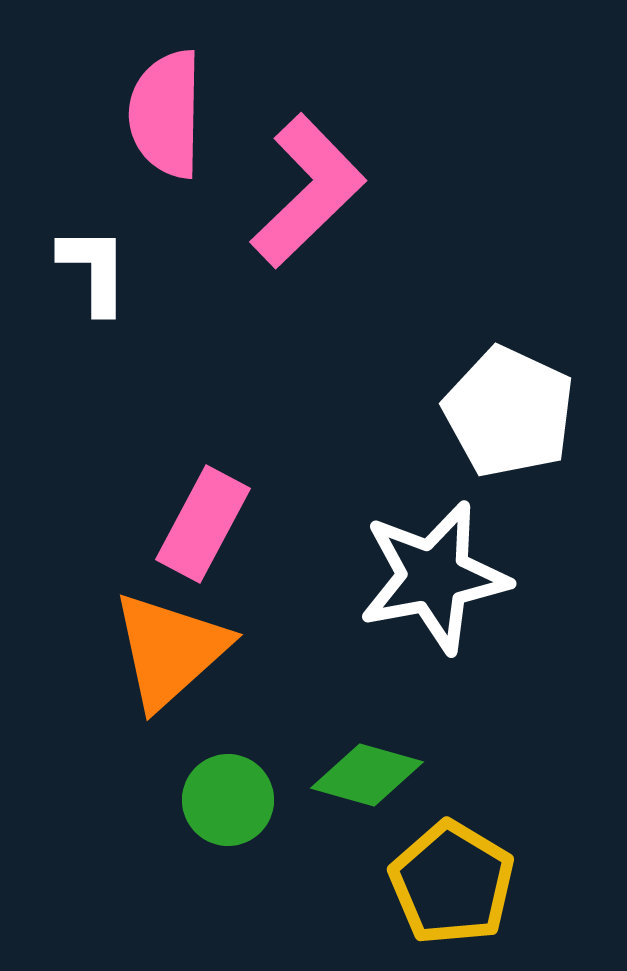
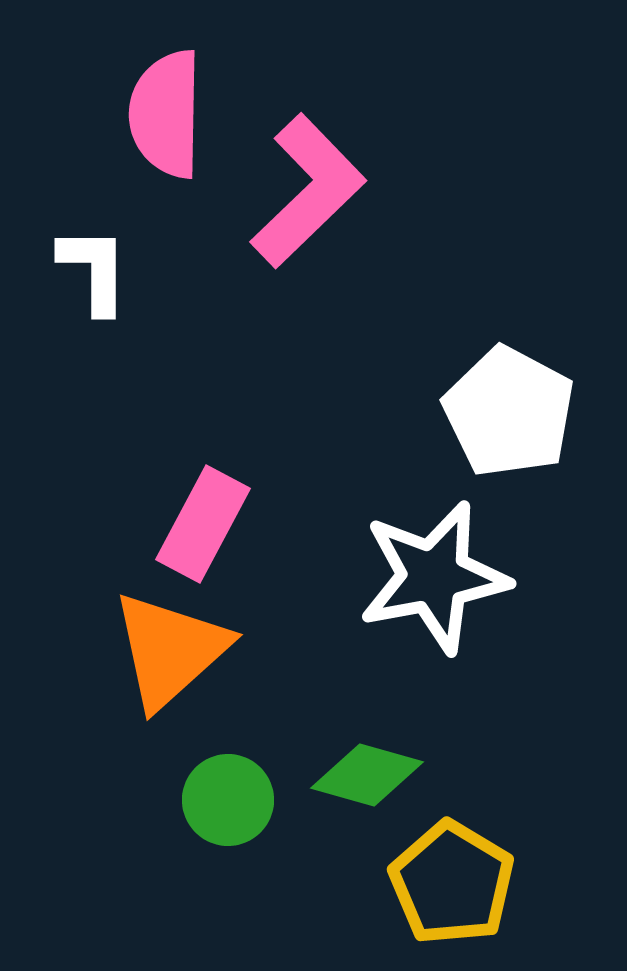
white pentagon: rotated 3 degrees clockwise
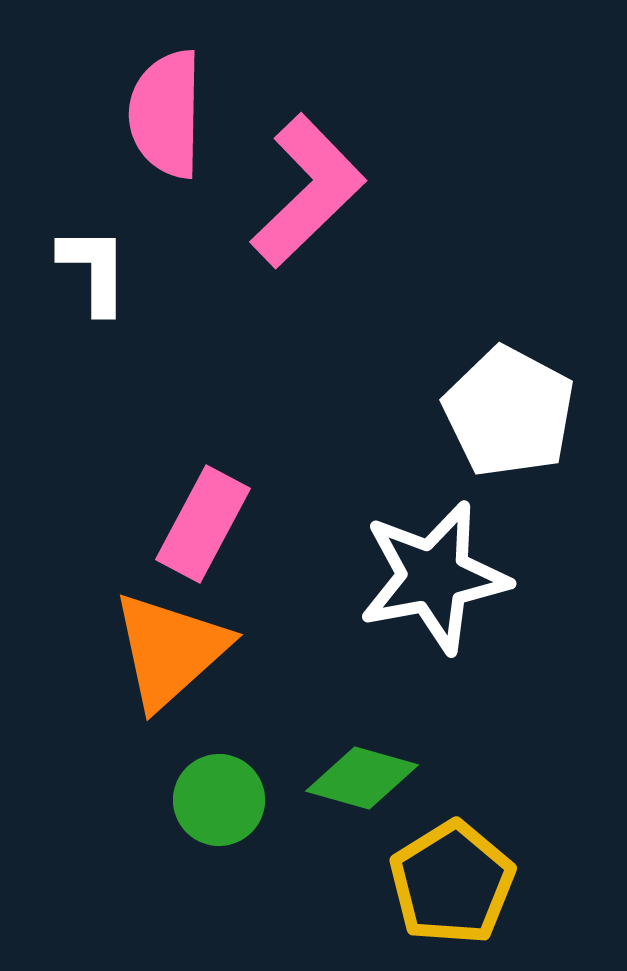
green diamond: moved 5 px left, 3 px down
green circle: moved 9 px left
yellow pentagon: rotated 9 degrees clockwise
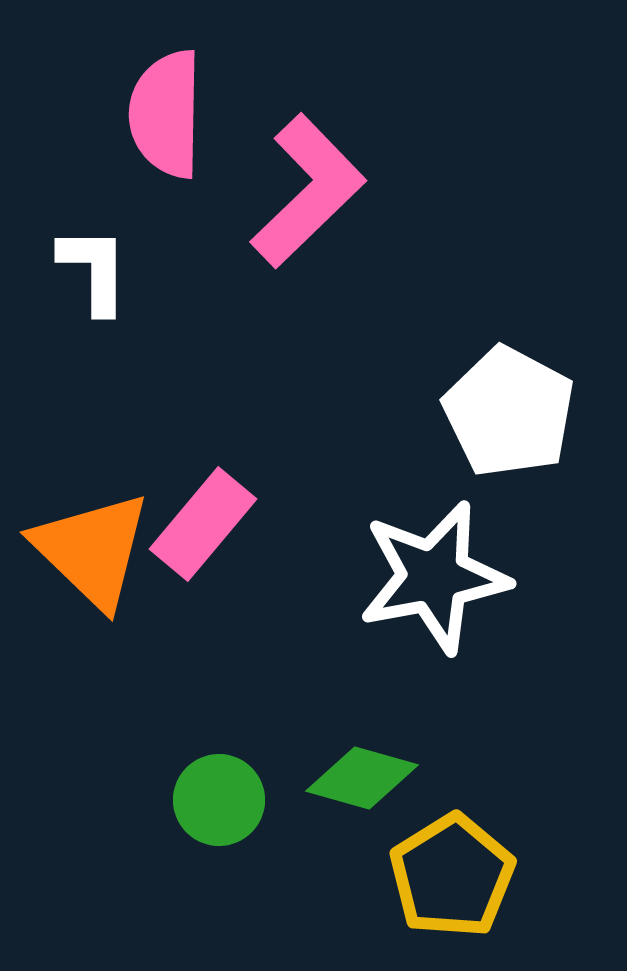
pink rectangle: rotated 12 degrees clockwise
orange triangle: moved 78 px left, 100 px up; rotated 34 degrees counterclockwise
yellow pentagon: moved 7 px up
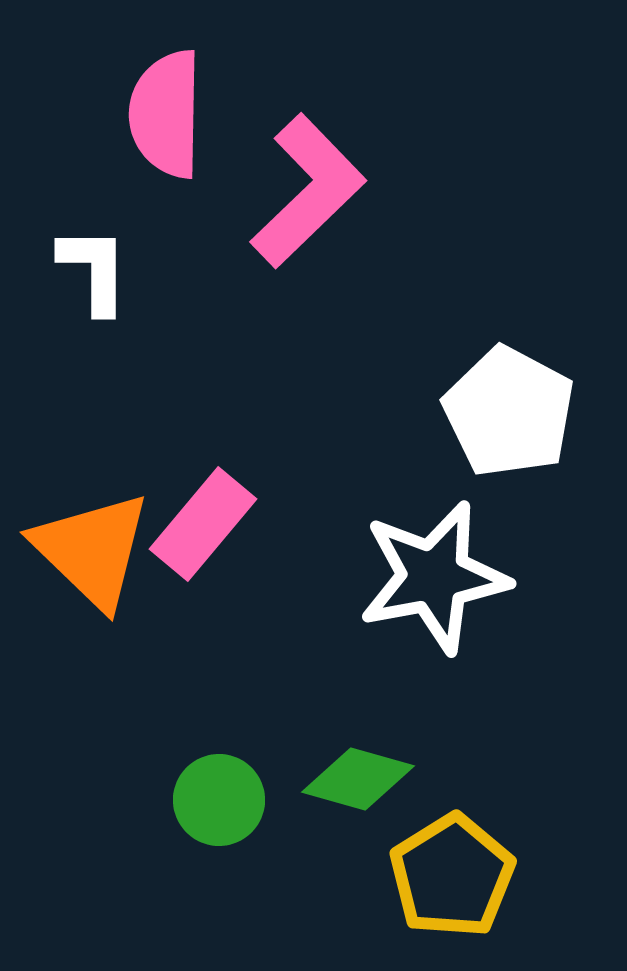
green diamond: moved 4 px left, 1 px down
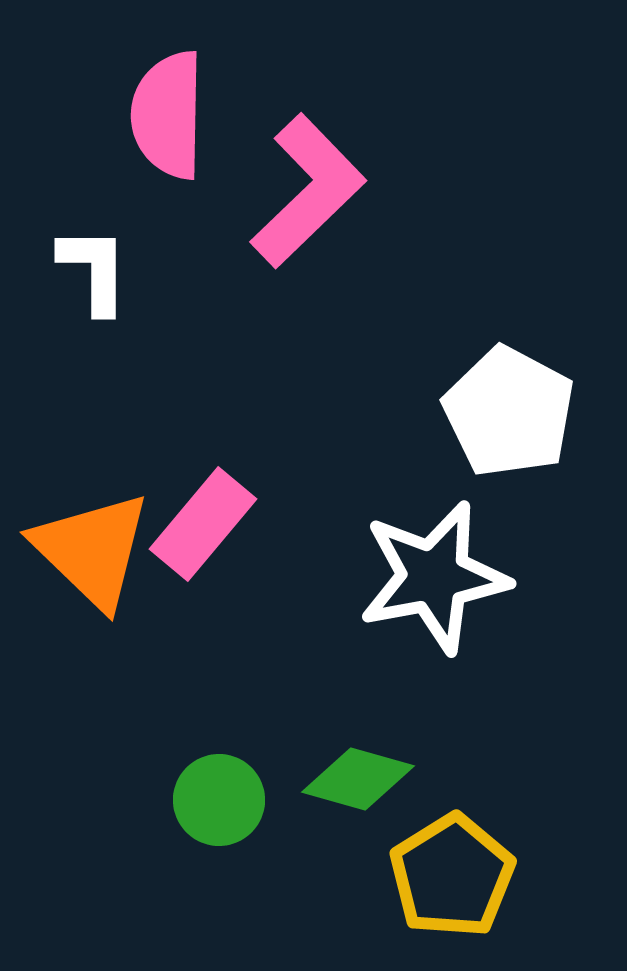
pink semicircle: moved 2 px right, 1 px down
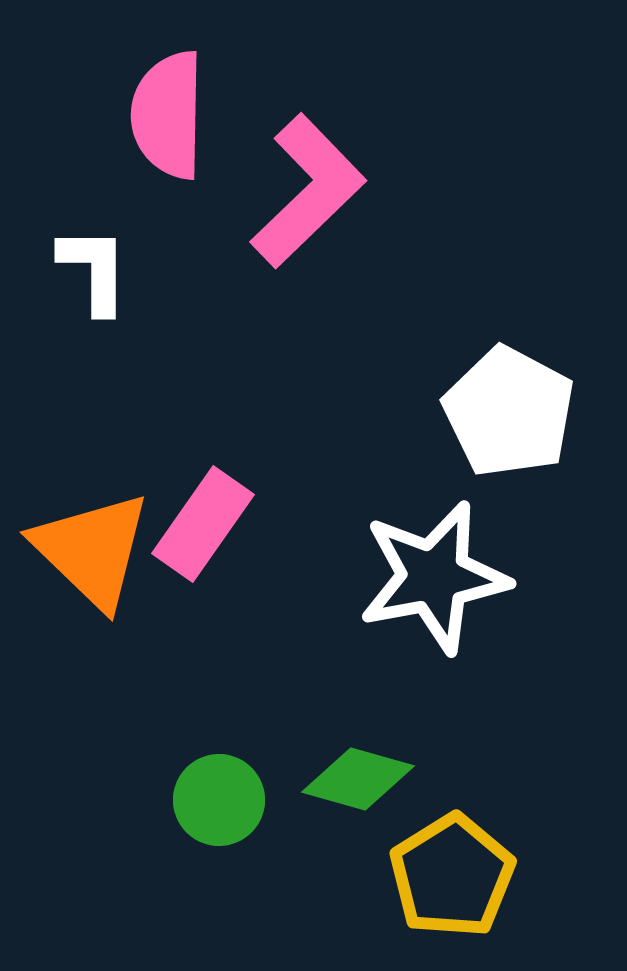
pink rectangle: rotated 5 degrees counterclockwise
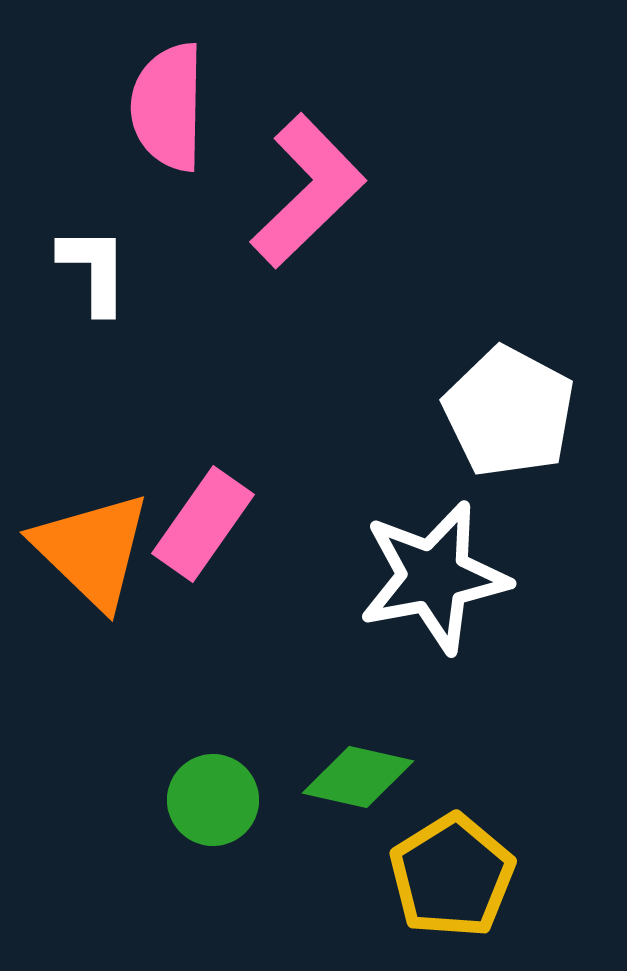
pink semicircle: moved 8 px up
green diamond: moved 2 px up; rotated 3 degrees counterclockwise
green circle: moved 6 px left
